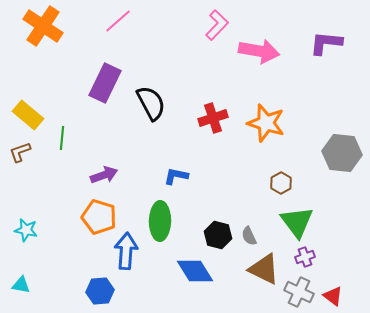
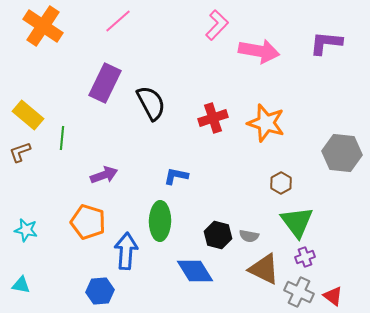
orange pentagon: moved 11 px left, 5 px down
gray semicircle: rotated 54 degrees counterclockwise
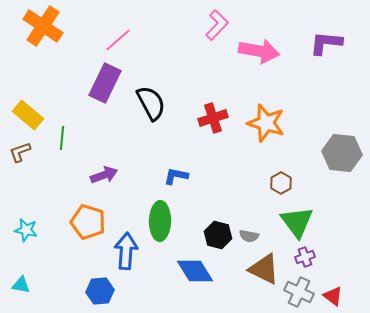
pink line: moved 19 px down
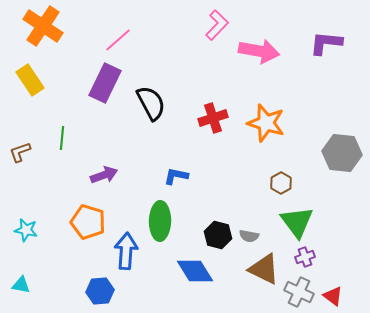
yellow rectangle: moved 2 px right, 35 px up; rotated 16 degrees clockwise
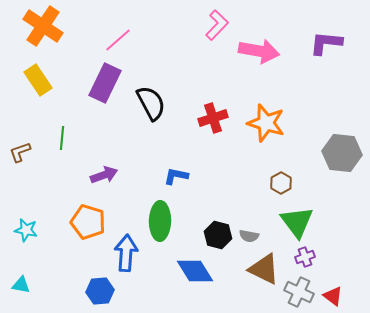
yellow rectangle: moved 8 px right
blue arrow: moved 2 px down
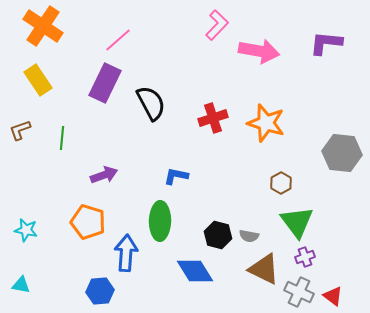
brown L-shape: moved 22 px up
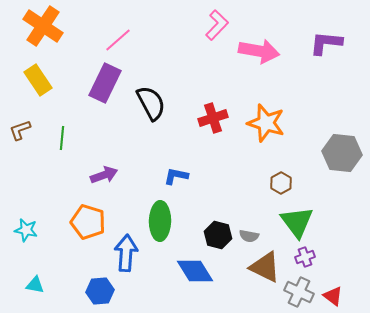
brown triangle: moved 1 px right, 2 px up
cyan triangle: moved 14 px right
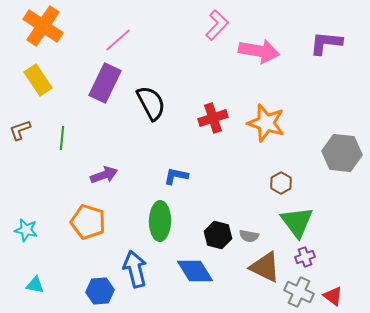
blue arrow: moved 9 px right, 16 px down; rotated 18 degrees counterclockwise
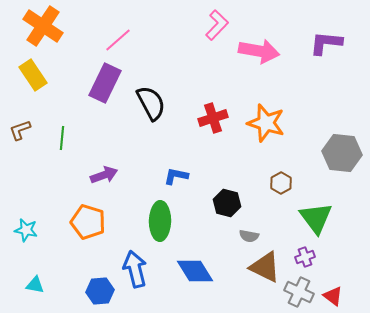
yellow rectangle: moved 5 px left, 5 px up
green triangle: moved 19 px right, 4 px up
black hexagon: moved 9 px right, 32 px up
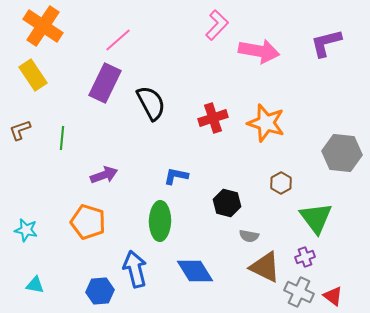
purple L-shape: rotated 20 degrees counterclockwise
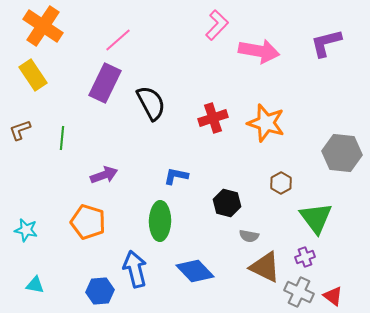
blue diamond: rotated 12 degrees counterclockwise
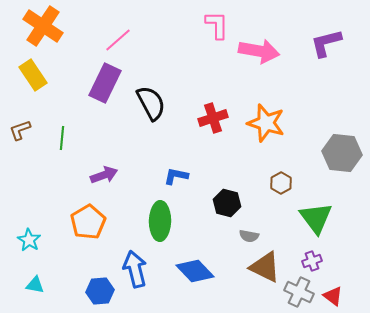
pink L-shape: rotated 44 degrees counterclockwise
orange pentagon: rotated 24 degrees clockwise
cyan star: moved 3 px right, 10 px down; rotated 20 degrees clockwise
purple cross: moved 7 px right, 4 px down
